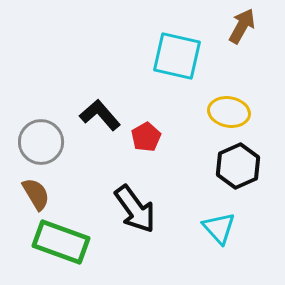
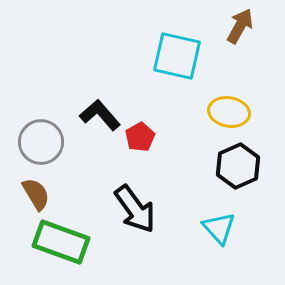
brown arrow: moved 2 px left
red pentagon: moved 6 px left
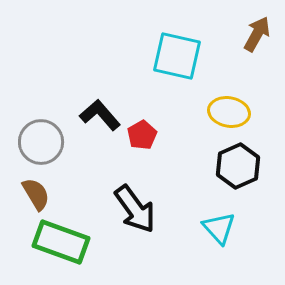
brown arrow: moved 17 px right, 8 px down
red pentagon: moved 2 px right, 2 px up
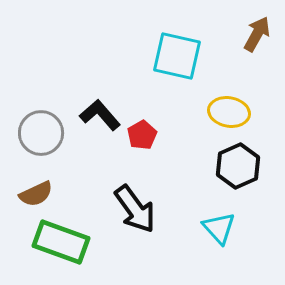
gray circle: moved 9 px up
brown semicircle: rotated 96 degrees clockwise
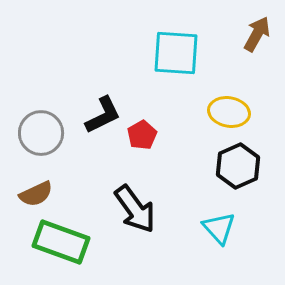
cyan square: moved 1 px left, 3 px up; rotated 9 degrees counterclockwise
black L-shape: moved 3 px right; rotated 105 degrees clockwise
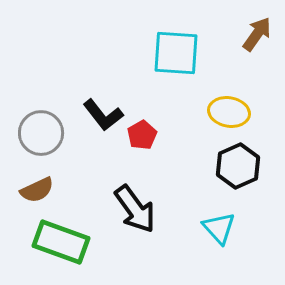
brown arrow: rotated 6 degrees clockwise
black L-shape: rotated 78 degrees clockwise
brown semicircle: moved 1 px right, 4 px up
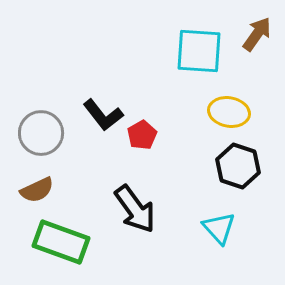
cyan square: moved 23 px right, 2 px up
black hexagon: rotated 18 degrees counterclockwise
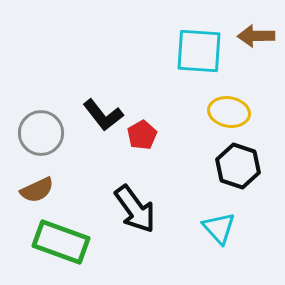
brown arrow: moved 1 px left, 2 px down; rotated 126 degrees counterclockwise
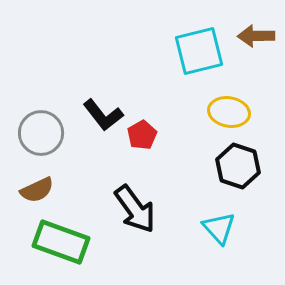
cyan square: rotated 18 degrees counterclockwise
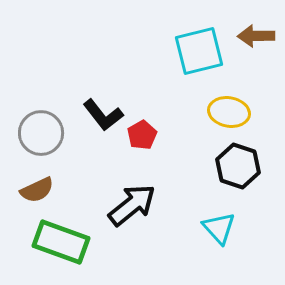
black arrow: moved 3 px left, 4 px up; rotated 93 degrees counterclockwise
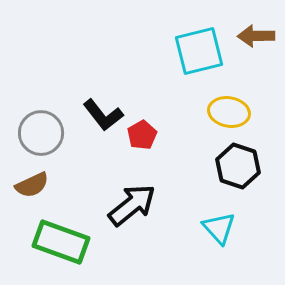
brown semicircle: moved 5 px left, 5 px up
